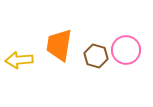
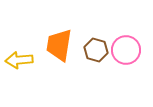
brown hexagon: moved 6 px up
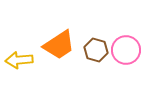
orange trapezoid: rotated 132 degrees counterclockwise
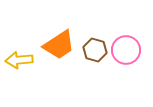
brown hexagon: moved 1 px left
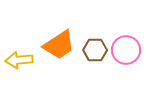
brown hexagon: rotated 15 degrees counterclockwise
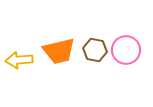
orange trapezoid: moved 6 px down; rotated 20 degrees clockwise
brown hexagon: rotated 10 degrees clockwise
